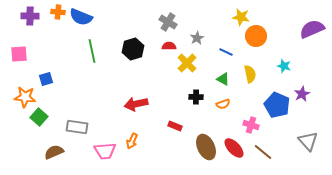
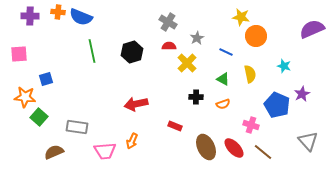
black hexagon: moved 1 px left, 3 px down
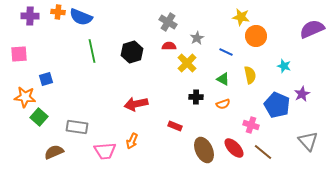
yellow semicircle: moved 1 px down
brown ellipse: moved 2 px left, 3 px down
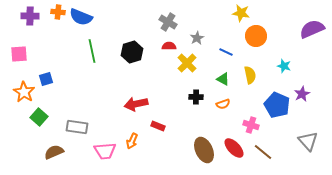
yellow star: moved 4 px up
orange star: moved 1 px left, 5 px up; rotated 25 degrees clockwise
red rectangle: moved 17 px left
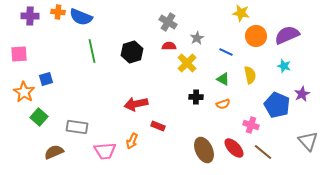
purple semicircle: moved 25 px left, 6 px down
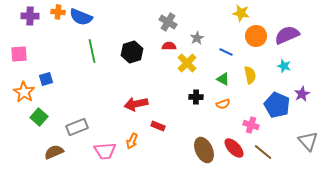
gray rectangle: rotated 30 degrees counterclockwise
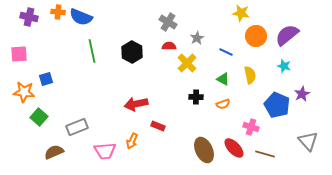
purple cross: moved 1 px left, 1 px down; rotated 12 degrees clockwise
purple semicircle: rotated 15 degrees counterclockwise
black hexagon: rotated 15 degrees counterclockwise
orange star: rotated 25 degrees counterclockwise
pink cross: moved 2 px down
brown line: moved 2 px right, 2 px down; rotated 24 degrees counterclockwise
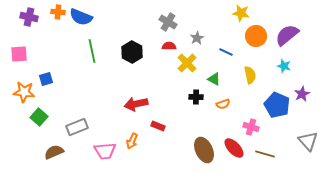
green triangle: moved 9 px left
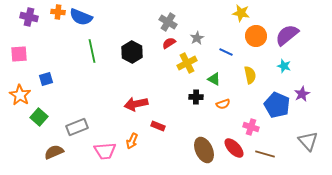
red semicircle: moved 3 px up; rotated 32 degrees counterclockwise
yellow cross: rotated 18 degrees clockwise
orange star: moved 4 px left, 3 px down; rotated 25 degrees clockwise
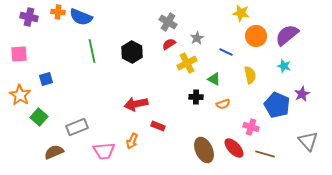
red semicircle: moved 1 px down
pink trapezoid: moved 1 px left
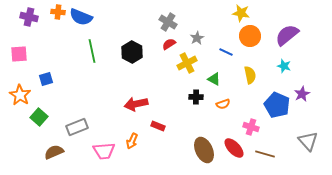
orange circle: moved 6 px left
